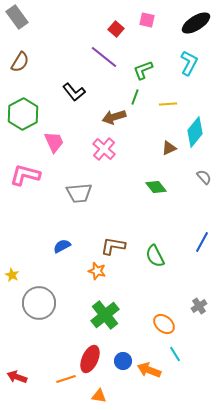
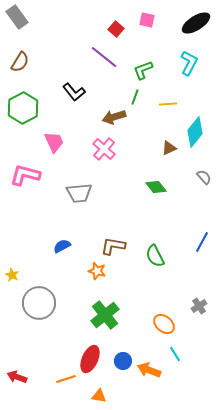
green hexagon: moved 6 px up
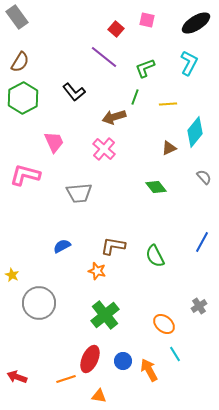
green L-shape: moved 2 px right, 2 px up
green hexagon: moved 10 px up
orange arrow: rotated 40 degrees clockwise
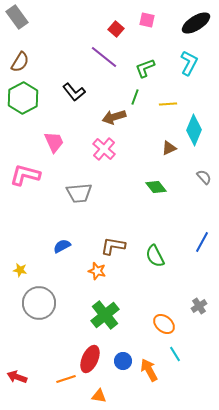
cyan diamond: moved 1 px left, 2 px up; rotated 16 degrees counterclockwise
yellow star: moved 8 px right, 5 px up; rotated 16 degrees counterclockwise
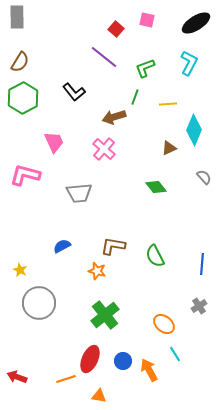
gray rectangle: rotated 35 degrees clockwise
blue line: moved 22 px down; rotated 25 degrees counterclockwise
yellow star: rotated 16 degrees clockwise
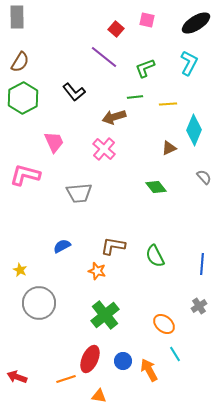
green line: rotated 63 degrees clockwise
